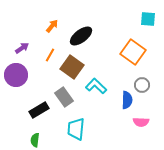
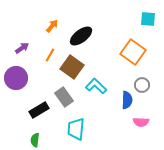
purple circle: moved 3 px down
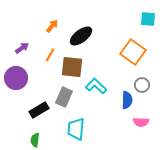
brown square: rotated 30 degrees counterclockwise
gray rectangle: rotated 60 degrees clockwise
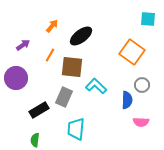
purple arrow: moved 1 px right, 3 px up
orange square: moved 1 px left
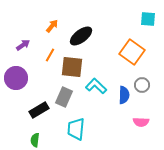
blue semicircle: moved 3 px left, 5 px up
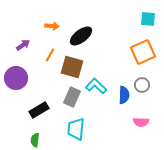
orange arrow: rotated 56 degrees clockwise
orange square: moved 11 px right; rotated 30 degrees clockwise
brown square: rotated 10 degrees clockwise
gray rectangle: moved 8 px right
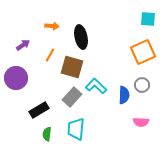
black ellipse: moved 1 px down; rotated 65 degrees counterclockwise
gray rectangle: rotated 18 degrees clockwise
green semicircle: moved 12 px right, 6 px up
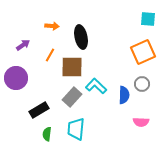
brown square: rotated 15 degrees counterclockwise
gray circle: moved 1 px up
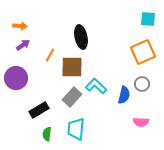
orange arrow: moved 32 px left
blue semicircle: rotated 12 degrees clockwise
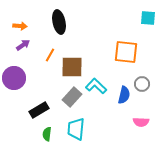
cyan square: moved 1 px up
black ellipse: moved 22 px left, 15 px up
orange square: moved 17 px left; rotated 30 degrees clockwise
purple circle: moved 2 px left
